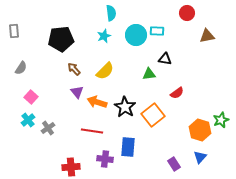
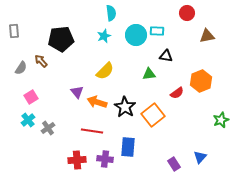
black triangle: moved 1 px right, 3 px up
brown arrow: moved 33 px left, 8 px up
pink square: rotated 16 degrees clockwise
orange hexagon: moved 1 px right, 49 px up; rotated 20 degrees clockwise
red cross: moved 6 px right, 7 px up
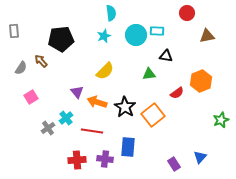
cyan cross: moved 38 px right, 2 px up
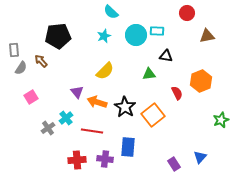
cyan semicircle: moved 1 px up; rotated 140 degrees clockwise
gray rectangle: moved 19 px down
black pentagon: moved 3 px left, 3 px up
red semicircle: rotated 80 degrees counterclockwise
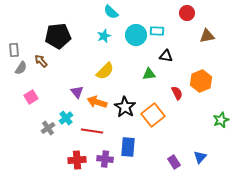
purple rectangle: moved 2 px up
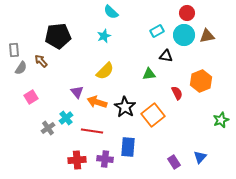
cyan rectangle: rotated 32 degrees counterclockwise
cyan circle: moved 48 px right
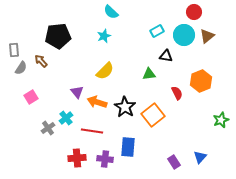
red circle: moved 7 px right, 1 px up
brown triangle: rotated 28 degrees counterclockwise
red cross: moved 2 px up
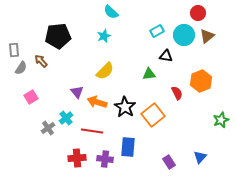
red circle: moved 4 px right, 1 px down
purple rectangle: moved 5 px left
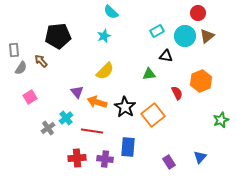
cyan circle: moved 1 px right, 1 px down
pink square: moved 1 px left
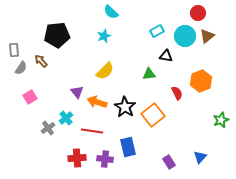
black pentagon: moved 1 px left, 1 px up
blue rectangle: rotated 18 degrees counterclockwise
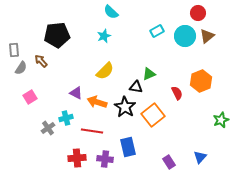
black triangle: moved 30 px left, 31 px down
green triangle: rotated 16 degrees counterclockwise
purple triangle: moved 1 px left, 1 px down; rotated 24 degrees counterclockwise
cyan cross: rotated 24 degrees clockwise
